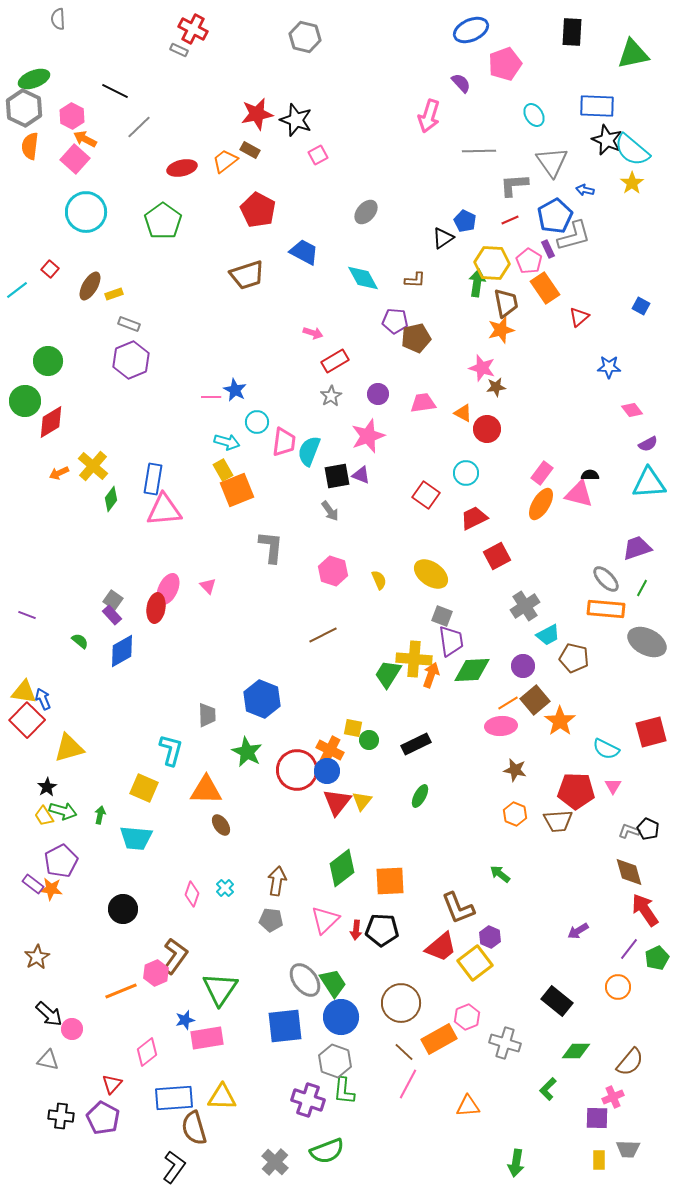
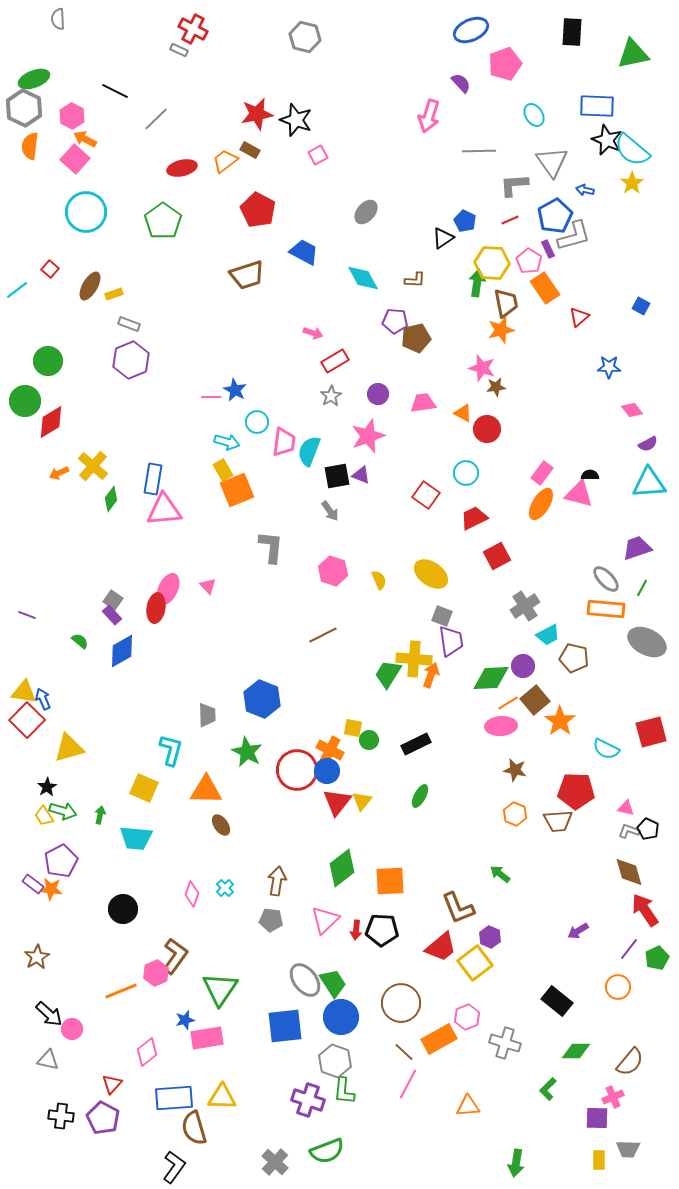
gray line at (139, 127): moved 17 px right, 8 px up
green diamond at (472, 670): moved 19 px right, 8 px down
pink triangle at (613, 786): moved 13 px right, 22 px down; rotated 48 degrees counterclockwise
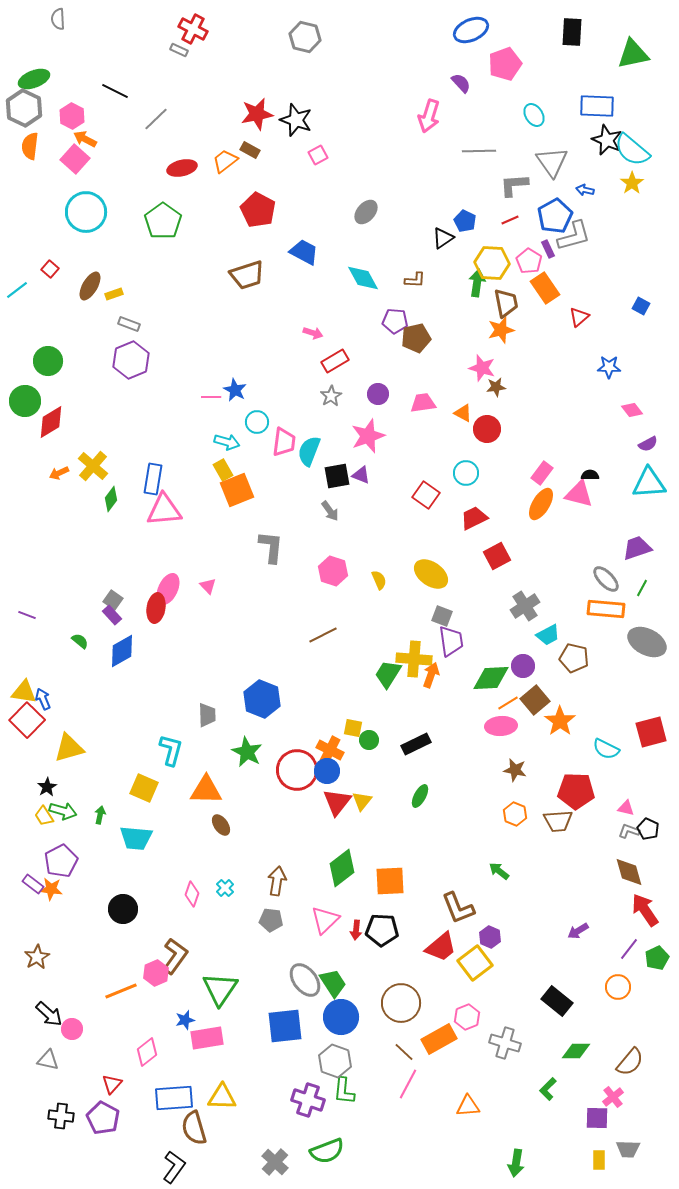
green arrow at (500, 874): moved 1 px left, 3 px up
pink cross at (613, 1097): rotated 15 degrees counterclockwise
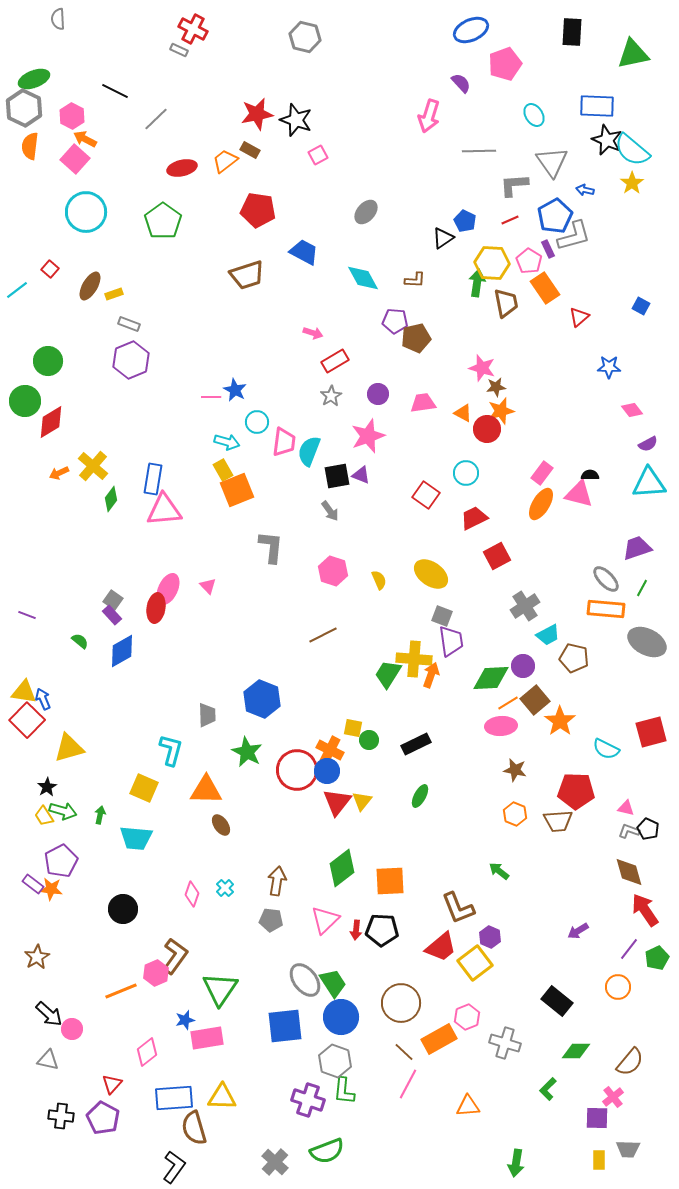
red pentagon at (258, 210): rotated 20 degrees counterclockwise
orange star at (501, 330): moved 81 px down
